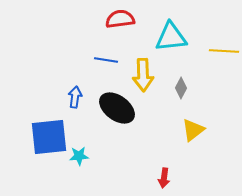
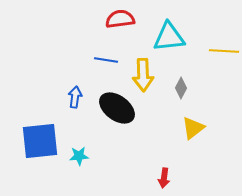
cyan triangle: moved 2 px left
yellow triangle: moved 2 px up
blue square: moved 9 px left, 4 px down
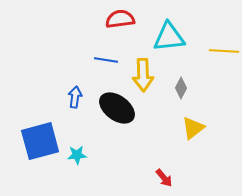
blue square: rotated 9 degrees counterclockwise
cyan star: moved 2 px left, 1 px up
red arrow: rotated 48 degrees counterclockwise
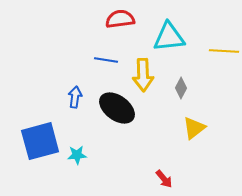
yellow triangle: moved 1 px right
red arrow: moved 1 px down
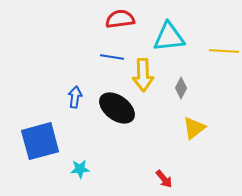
blue line: moved 6 px right, 3 px up
cyan star: moved 3 px right, 14 px down
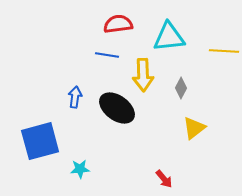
red semicircle: moved 2 px left, 5 px down
blue line: moved 5 px left, 2 px up
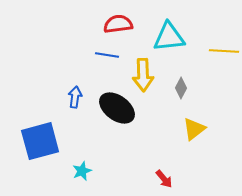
yellow triangle: moved 1 px down
cyan star: moved 2 px right, 2 px down; rotated 18 degrees counterclockwise
